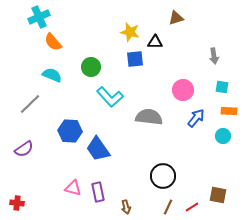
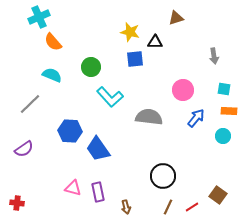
cyan square: moved 2 px right, 2 px down
brown square: rotated 24 degrees clockwise
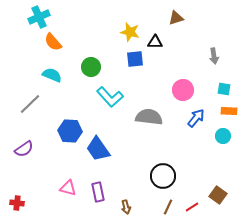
pink triangle: moved 5 px left
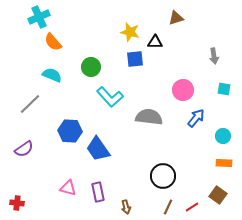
orange rectangle: moved 5 px left, 52 px down
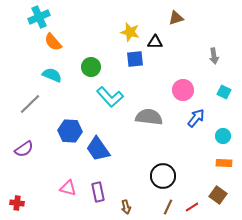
cyan square: moved 3 px down; rotated 16 degrees clockwise
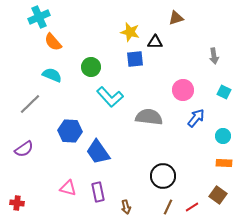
blue trapezoid: moved 3 px down
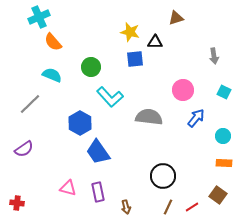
blue hexagon: moved 10 px right, 8 px up; rotated 25 degrees clockwise
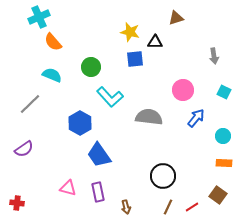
blue trapezoid: moved 1 px right, 3 px down
